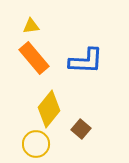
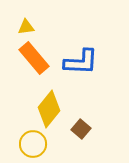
yellow triangle: moved 5 px left, 1 px down
blue L-shape: moved 5 px left, 1 px down
yellow circle: moved 3 px left
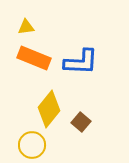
orange rectangle: rotated 28 degrees counterclockwise
brown square: moved 7 px up
yellow circle: moved 1 px left, 1 px down
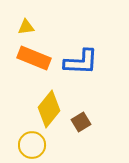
brown square: rotated 18 degrees clockwise
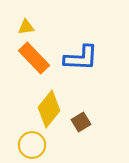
orange rectangle: rotated 24 degrees clockwise
blue L-shape: moved 4 px up
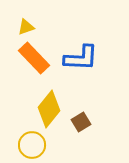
yellow triangle: rotated 12 degrees counterclockwise
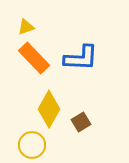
yellow diamond: rotated 9 degrees counterclockwise
